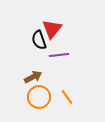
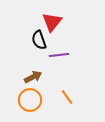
red triangle: moved 7 px up
orange circle: moved 9 px left, 3 px down
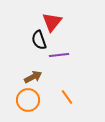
orange circle: moved 2 px left
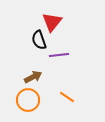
orange line: rotated 21 degrees counterclockwise
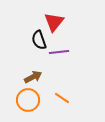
red triangle: moved 2 px right
purple line: moved 3 px up
orange line: moved 5 px left, 1 px down
